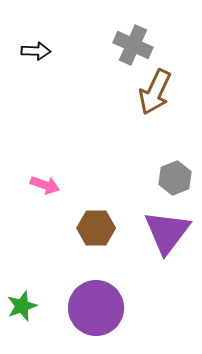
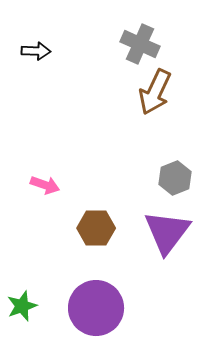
gray cross: moved 7 px right, 1 px up
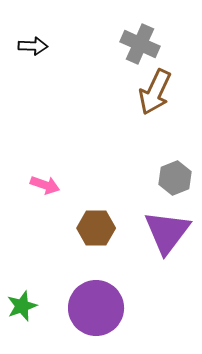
black arrow: moved 3 px left, 5 px up
